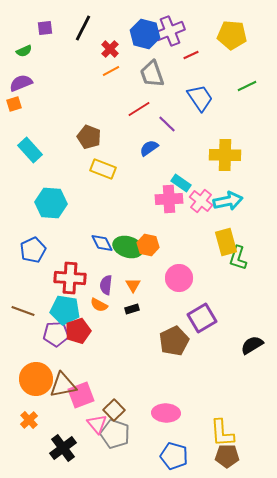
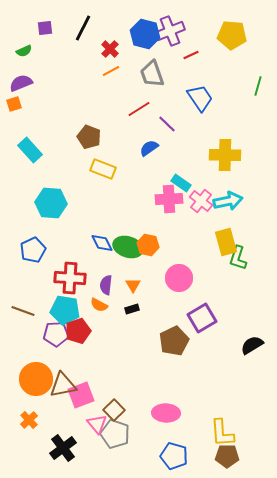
green line at (247, 86): moved 11 px right; rotated 48 degrees counterclockwise
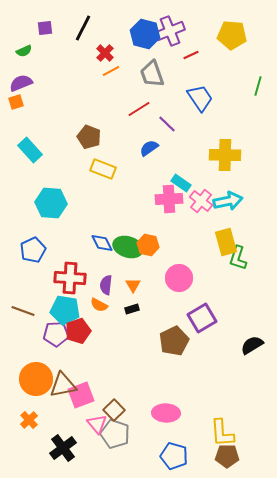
red cross at (110, 49): moved 5 px left, 4 px down
orange square at (14, 104): moved 2 px right, 2 px up
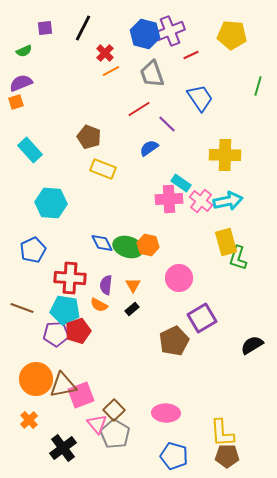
black rectangle at (132, 309): rotated 24 degrees counterclockwise
brown line at (23, 311): moved 1 px left, 3 px up
gray pentagon at (115, 434): rotated 12 degrees clockwise
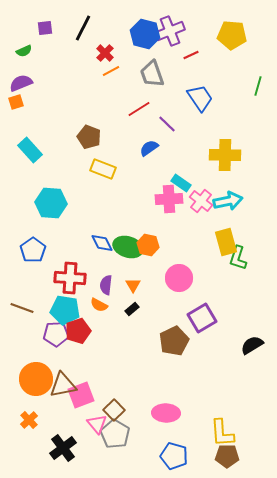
blue pentagon at (33, 250): rotated 10 degrees counterclockwise
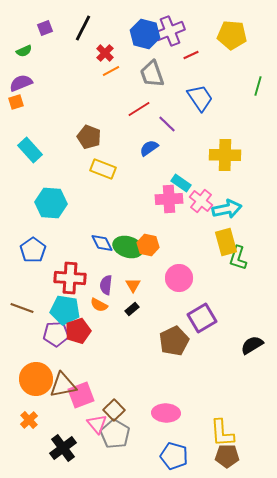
purple square at (45, 28): rotated 14 degrees counterclockwise
cyan arrow at (228, 201): moved 1 px left, 8 px down
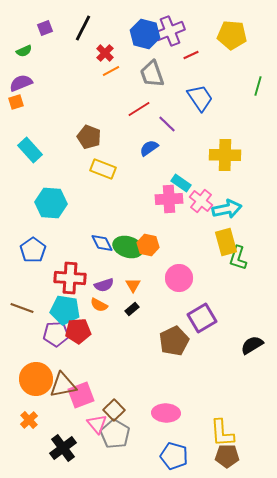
purple semicircle at (106, 285): moved 2 px left; rotated 114 degrees counterclockwise
red pentagon at (78, 331): rotated 15 degrees clockwise
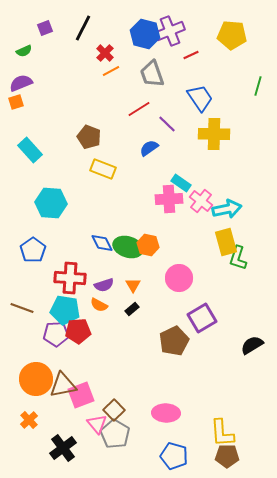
yellow cross at (225, 155): moved 11 px left, 21 px up
